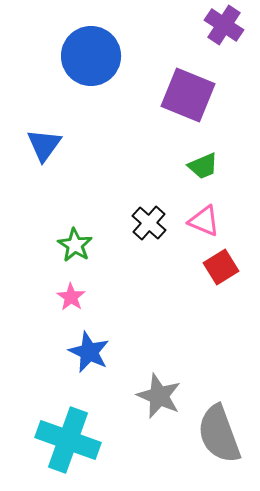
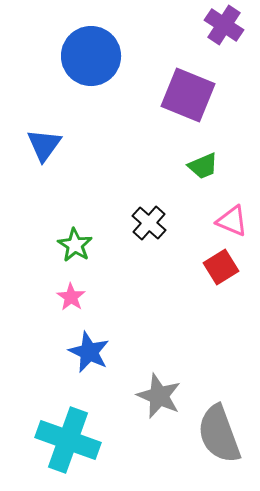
pink triangle: moved 28 px right
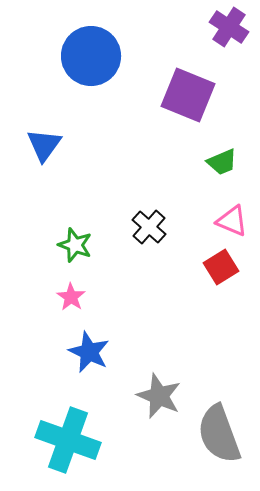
purple cross: moved 5 px right, 2 px down
green trapezoid: moved 19 px right, 4 px up
black cross: moved 4 px down
green star: rotated 12 degrees counterclockwise
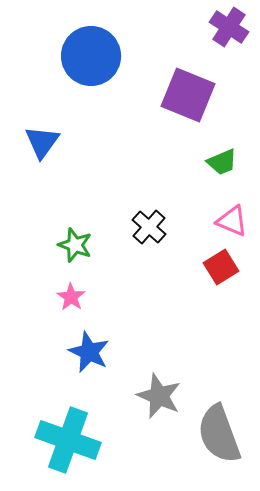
blue triangle: moved 2 px left, 3 px up
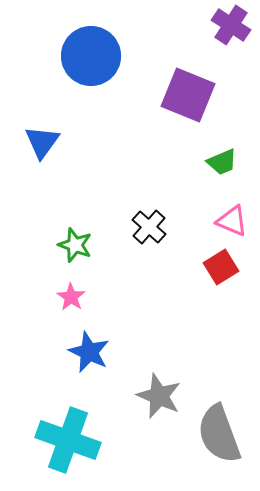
purple cross: moved 2 px right, 2 px up
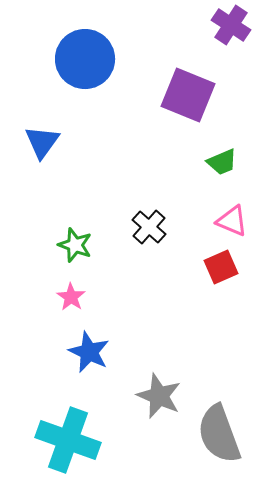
blue circle: moved 6 px left, 3 px down
red square: rotated 8 degrees clockwise
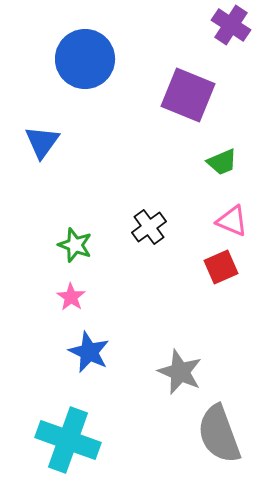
black cross: rotated 12 degrees clockwise
gray star: moved 21 px right, 24 px up
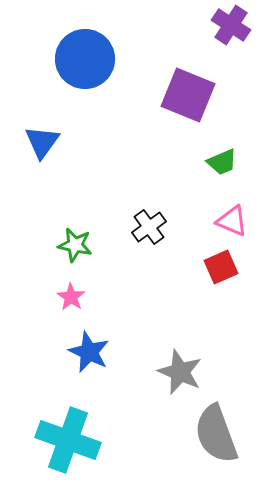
green star: rotated 8 degrees counterclockwise
gray semicircle: moved 3 px left
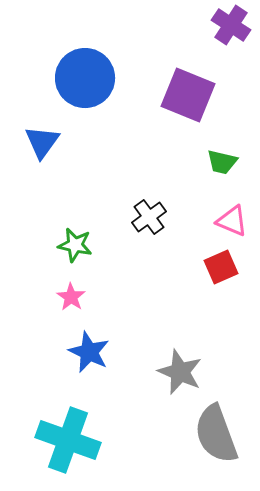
blue circle: moved 19 px down
green trapezoid: rotated 36 degrees clockwise
black cross: moved 10 px up
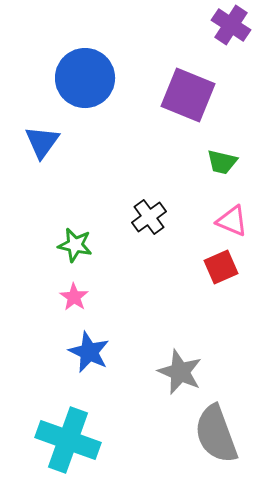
pink star: moved 3 px right
